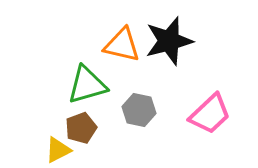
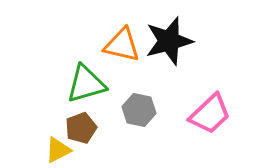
green triangle: moved 1 px left, 1 px up
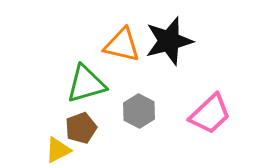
gray hexagon: moved 1 px down; rotated 16 degrees clockwise
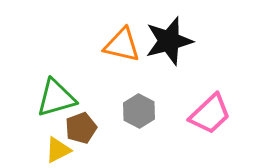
green triangle: moved 30 px left, 14 px down
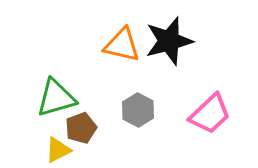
gray hexagon: moved 1 px left, 1 px up
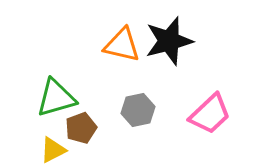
gray hexagon: rotated 20 degrees clockwise
yellow triangle: moved 5 px left
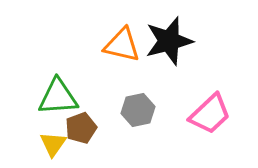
green triangle: moved 2 px right, 1 px up; rotated 12 degrees clockwise
yellow triangle: moved 6 px up; rotated 28 degrees counterclockwise
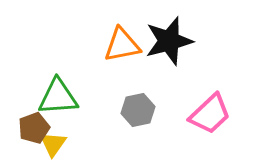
orange triangle: rotated 24 degrees counterclockwise
brown pentagon: moved 47 px left
